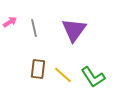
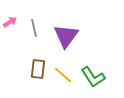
purple triangle: moved 8 px left, 6 px down
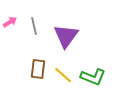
gray line: moved 2 px up
green L-shape: rotated 35 degrees counterclockwise
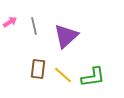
purple triangle: rotated 12 degrees clockwise
green L-shape: rotated 30 degrees counterclockwise
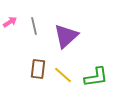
green L-shape: moved 3 px right
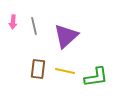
pink arrow: moved 3 px right; rotated 128 degrees clockwise
yellow line: moved 2 px right, 4 px up; rotated 30 degrees counterclockwise
